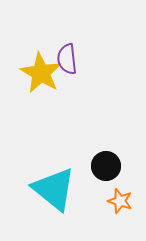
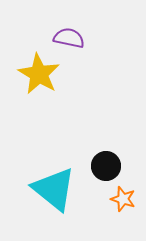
purple semicircle: moved 2 px right, 21 px up; rotated 108 degrees clockwise
yellow star: moved 2 px left, 1 px down
orange star: moved 3 px right, 2 px up
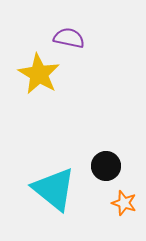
orange star: moved 1 px right, 4 px down
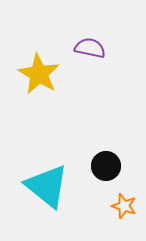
purple semicircle: moved 21 px right, 10 px down
cyan triangle: moved 7 px left, 3 px up
orange star: moved 3 px down
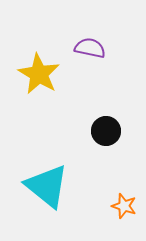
black circle: moved 35 px up
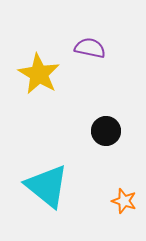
orange star: moved 5 px up
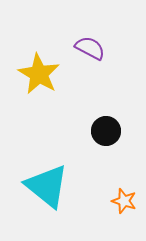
purple semicircle: rotated 16 degrees clockwise
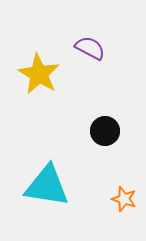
black circle: moved 1 px left
cyan triangle: rotated 30 degrees counterclockwise
orange star: moved 2 px up
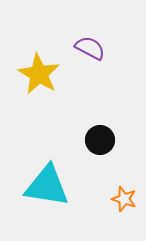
black circle: moved 5 px left, 9 px down
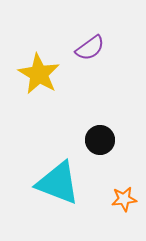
purple semicircle: rotated 116 degrees clockwise
cyan triangle: moved 11 px right, 3 px up; rotated 12 degrees clockwise
orange star: rotated 25 degrees counterclockwise
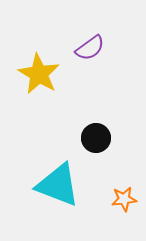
black circle: moved 4 px left, 2 px up
cyan triangle: moved 2 px down
